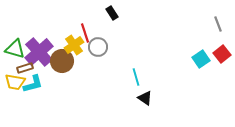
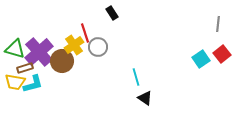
gray line: rotated 28 degrees clockwise
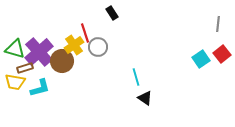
cyan L-shape: moved 7 px right, 4 px down
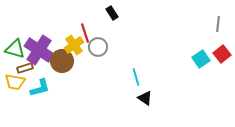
purple cross: moved 2 px up; rotated 16 degrees counterclockwise
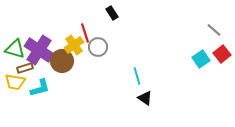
gray line: moved 4 px left, 6 px down; rotated 56 degrees counterclockwise
cyan line: moved 1 px right, 1 px up
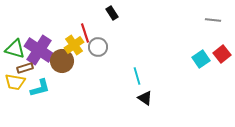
gray line: moved 1 px left, 10 px up; rotated 35 degrees counterclockwise
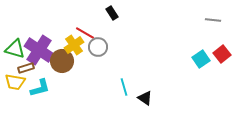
red line: rotated 42 degrees counterclockwise
brown rectangle: moved 1 px right
cyan line: moved 13 px left, 11 px down
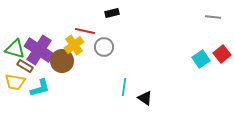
black rectangle: rotated 72 degrees counterclockwise
gray line: moved 3 px up
red line: moved 2 px up; rotated 18 degrees counterclockwise
gray circle: moved 6 px right
brown rectangle: moved 1 px left, 2 px up; rotated 49 degrees clockwise
cyan line: rotated 24 degrees clockwise
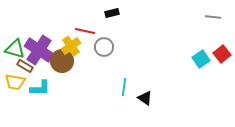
yellow cross: moved 3 px left, 1 px down
cyan L-shape: rotated 15 degrees clockwise
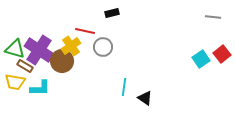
gray circle: moved 1 px left
